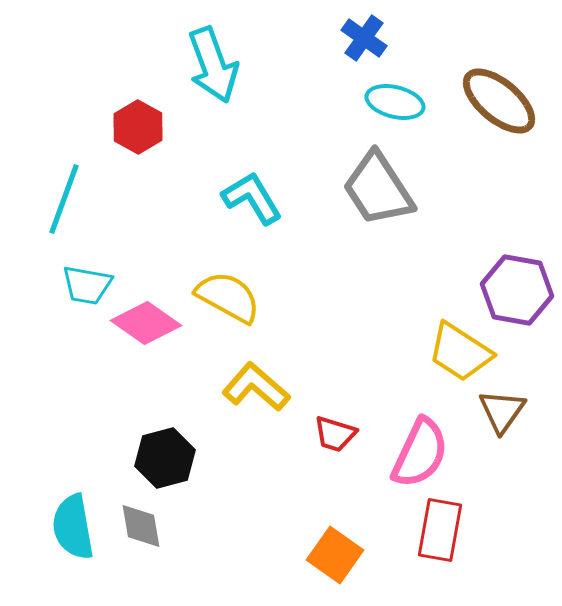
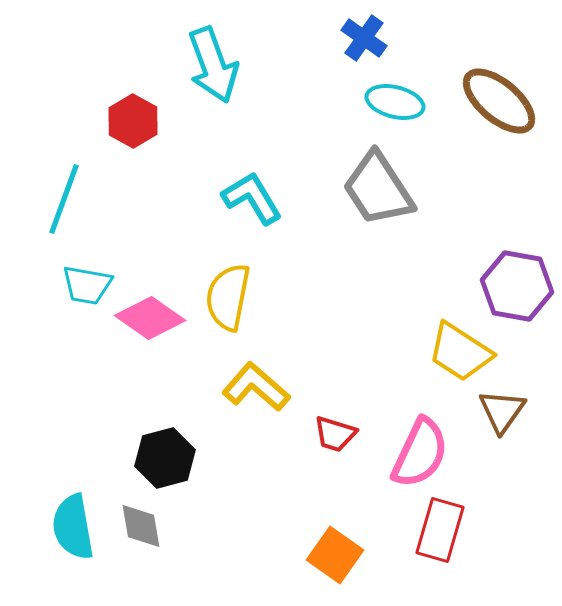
red hexagon: moved 5 px left, 6 px up
purple hexagon: moved 4 px up
yellow semicircle: rotated 108 degrees counterclockwise
pink diamond: moved 4 px right, 5 px up
red rectangle: rotated 6 degrees clockwise
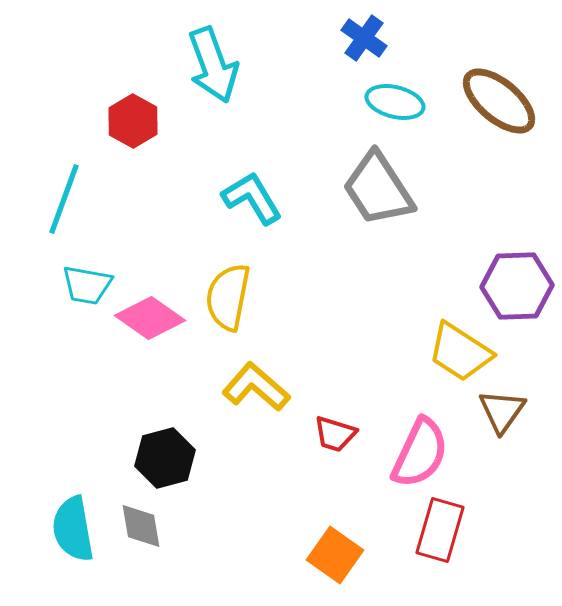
purple hexagon: rotated 12 degrees counterclockwise
cyan semicircle: moved 2 px down
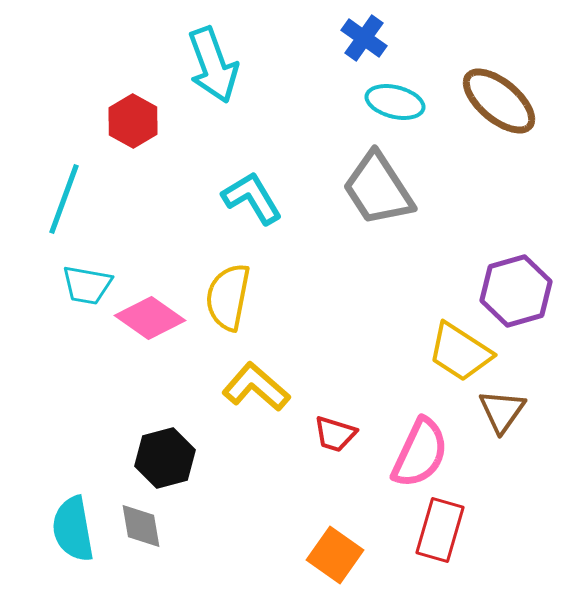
purple hexagon: moved 1 px left, 5 px down; rotated 14 degrees counterclockwise
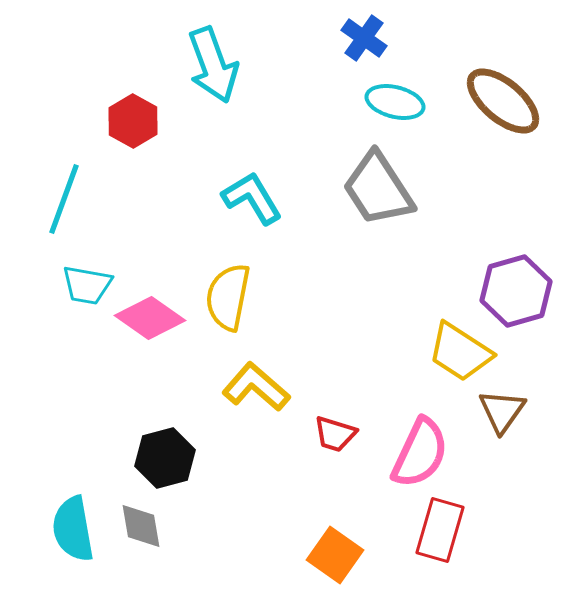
brown ellipse: moved 4 px right
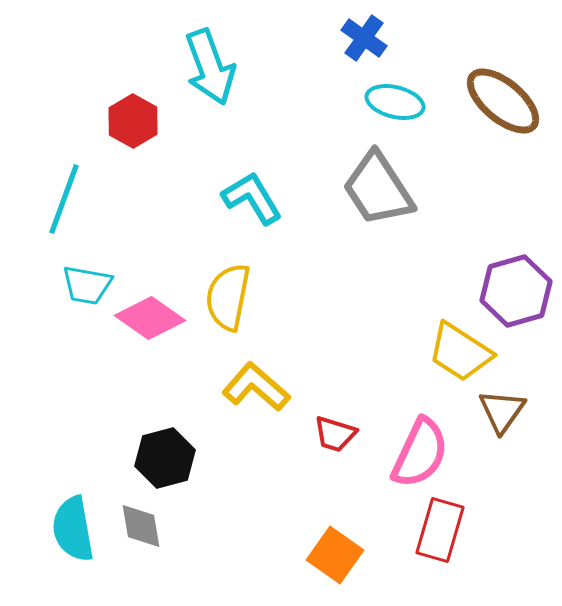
cyan arrow: moved 3 px left, 2 px down
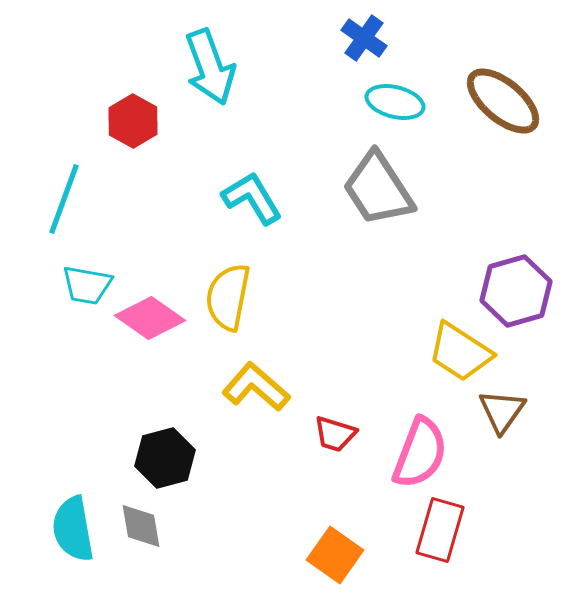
pink semicircle: rotated 4 degrees counterclockwise
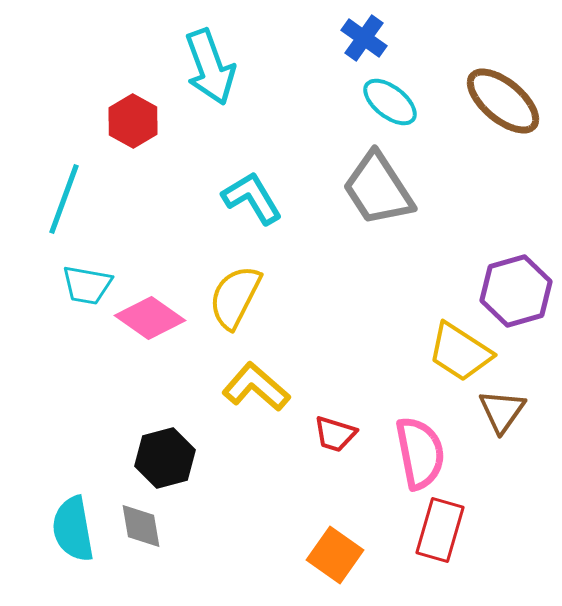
cyan ellipse: moved 5 px left; rotated 24 degrees clockwise
yellow semicircle: moved 7 px right; rotated 16 degrees clockwise
pink semicircle: rotated 32 degrees counterclockwise
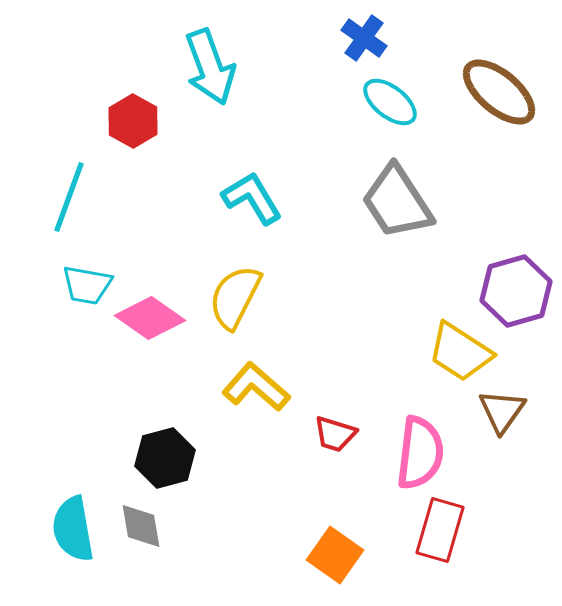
brown ellipse: moved 4 px left, 9 px up
gray trapezoid: moved 19 px right, 13 px down
cyan line: moved 5 px right, 2 px up
pink semicircle: rotated 18 degrees clockwise
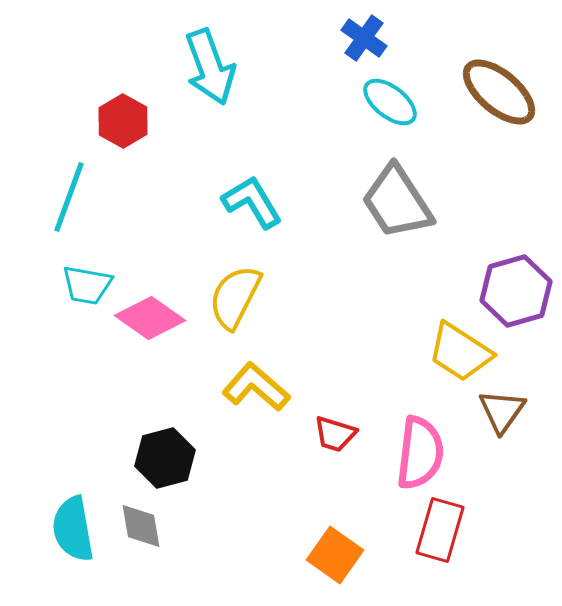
red hexagon: moved 10 px left
cyan L-shape: moved 4 px down
